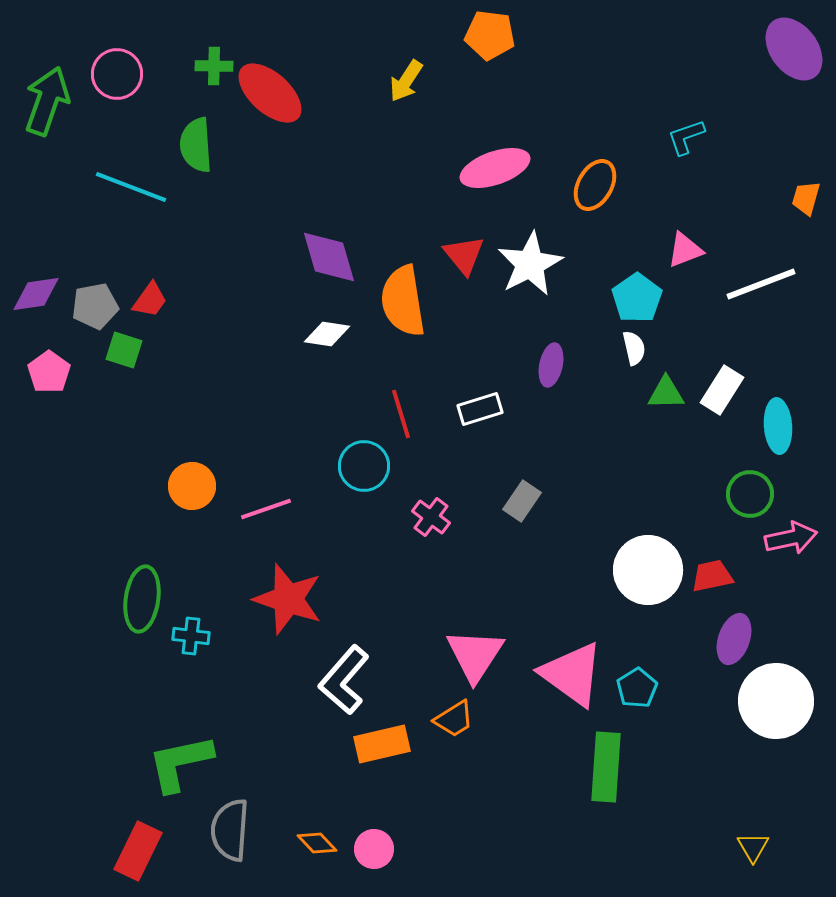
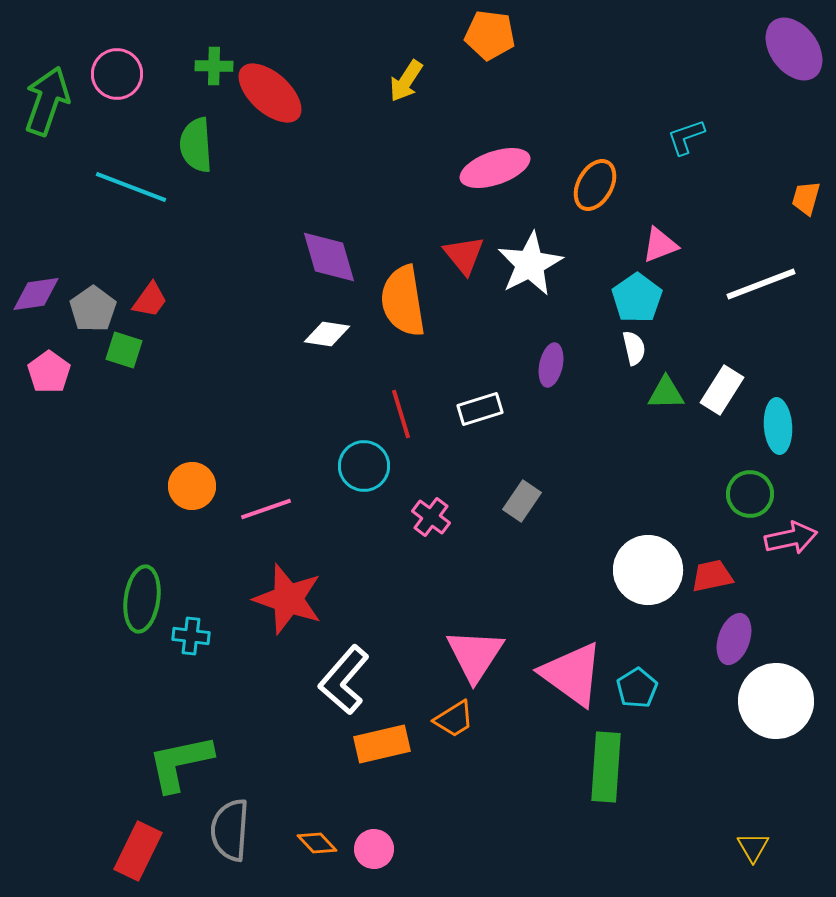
pink triangle at (685, 250): moved 25 px left, 5 px up
gray pentagon at (95, 306): moved 2 px left, 3 px down; rotated 24 degrees counterclockwise
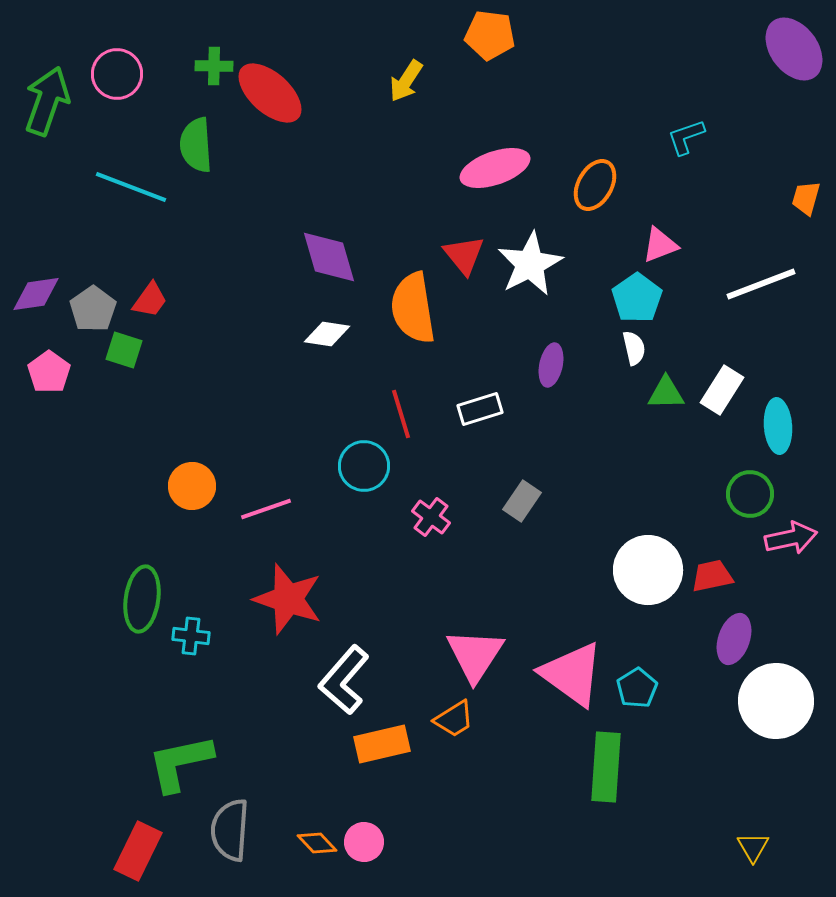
orange semicircle at (403, 301): moved 10 px right, 7 px down
pink circle at (374, 849): moved 10 px left, 7 px up
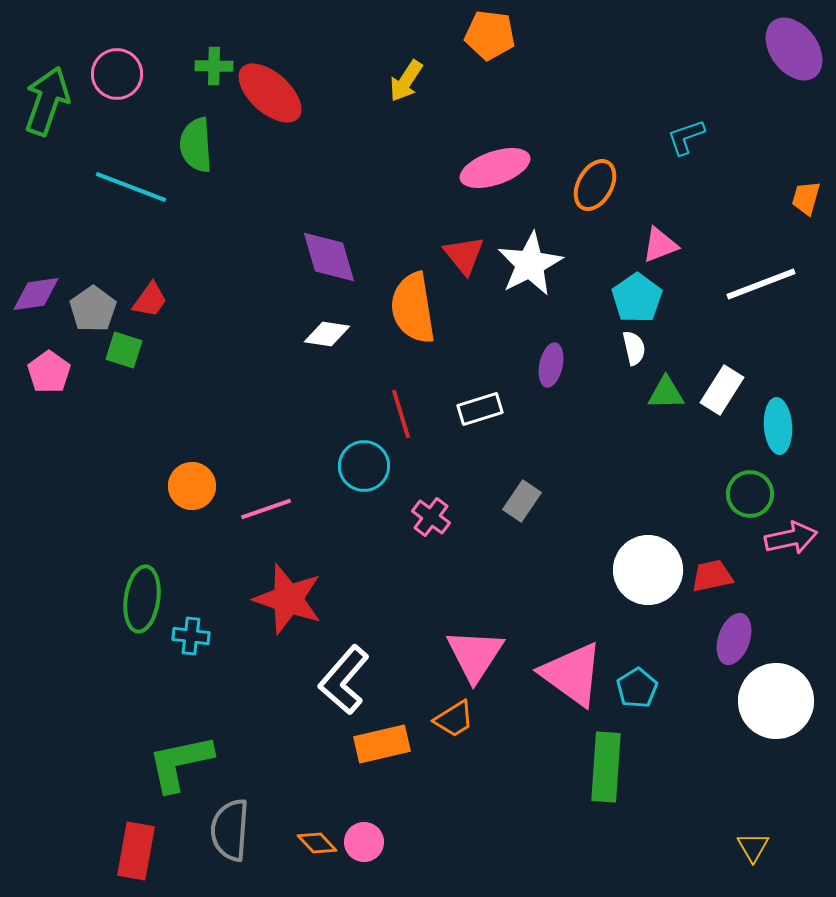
red rectangle at (138, 851): moved 2 px left; rotated 16 degrees counterclockwise
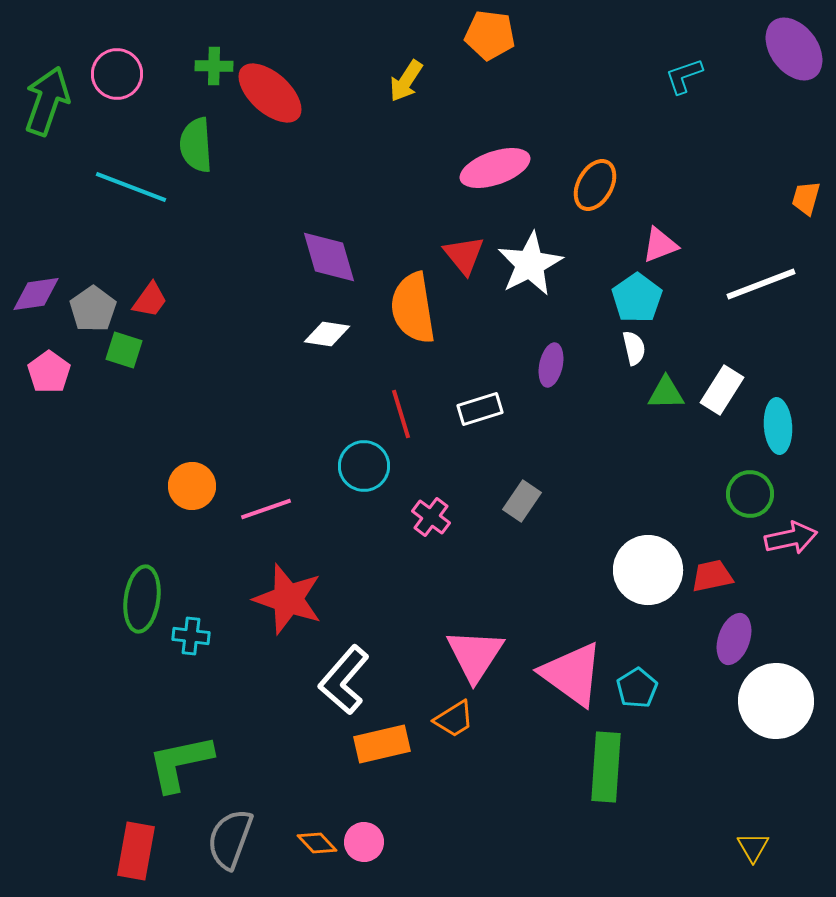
cyan L-shape at (686, 137): moved 2 px left, 61 px up
gray semicircle at (230, 830): moved 9 px down; rotated 16 degrees clockwise
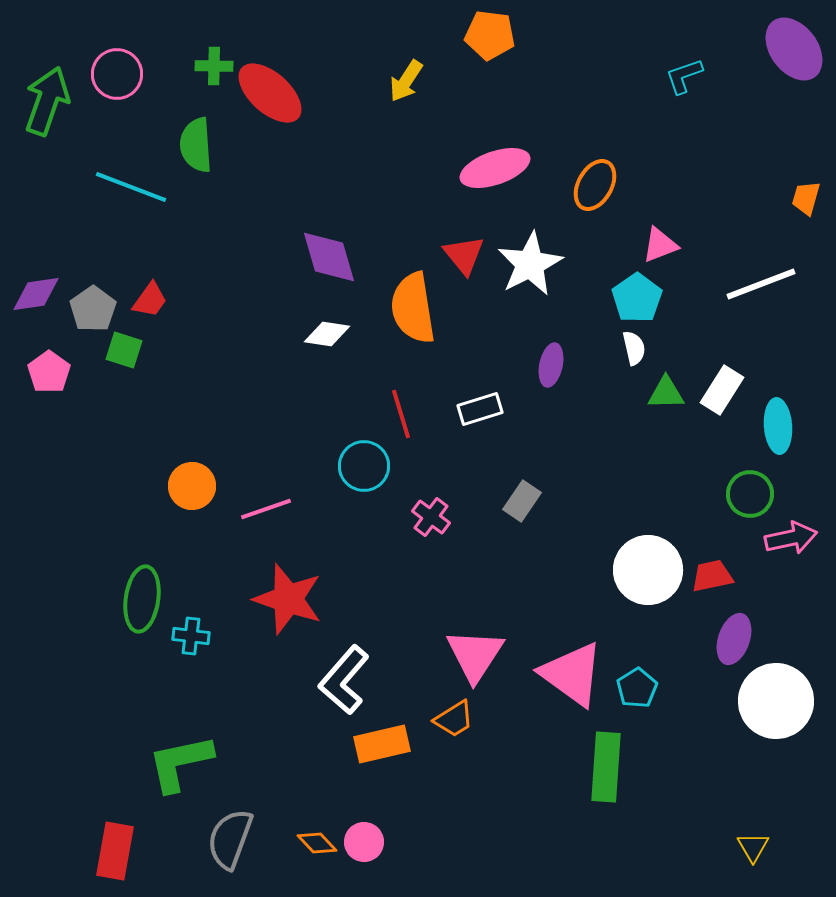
red rectangle at (136, 851): moved 21 px left
